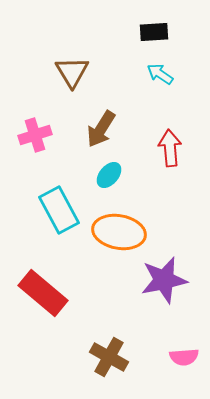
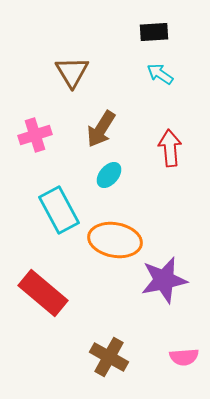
orange ellipse: moved 4 px left, 8 px down
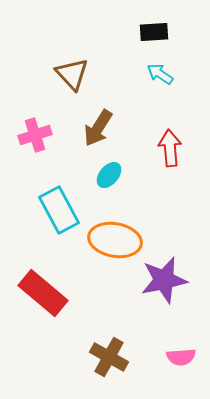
brown triangle: moved 2 px down; rotated 12 degrees counterclockwise
brown arrow: moved 3 px left, 1 px up
pink semicircle: moved 3 px left
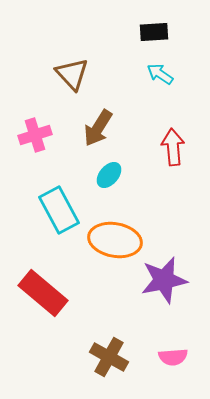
red arrow: moved 3 px right, 1 px up
pink semicircle: moved 8 px left
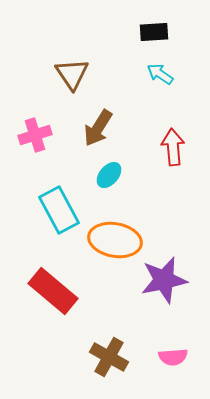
brown triangle: rotated 9 degrees clockwise
red rectangle: moved 10 px right, 2 px up
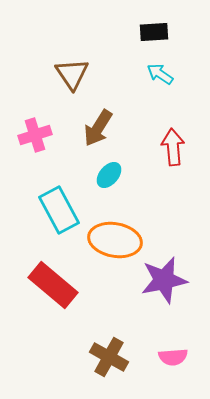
red rectangle: moved 6 px up
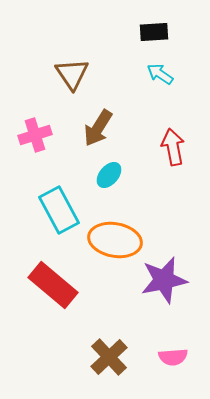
red arrow: rotated 6 degrees counterclockwise
brown cross: rotated 18 degrees clockwise
